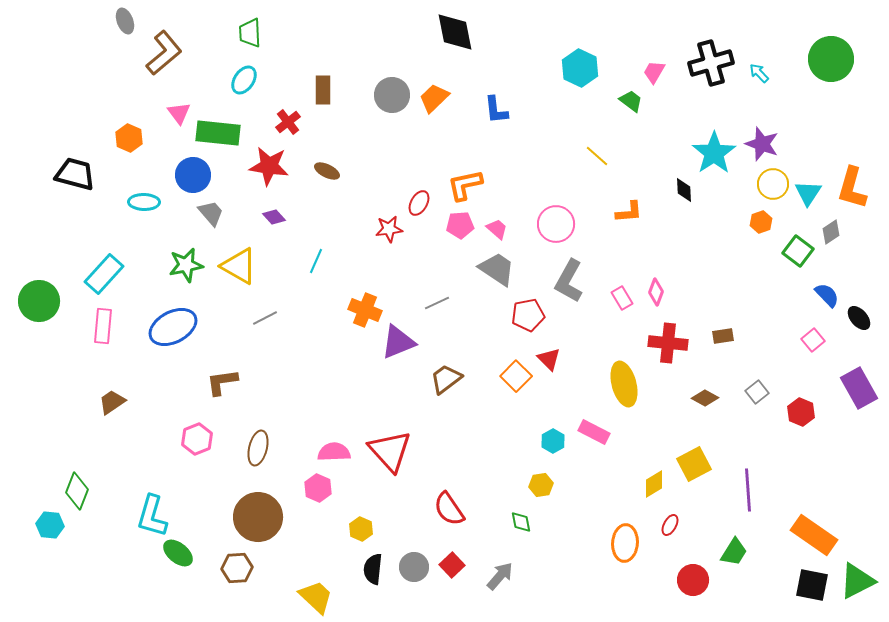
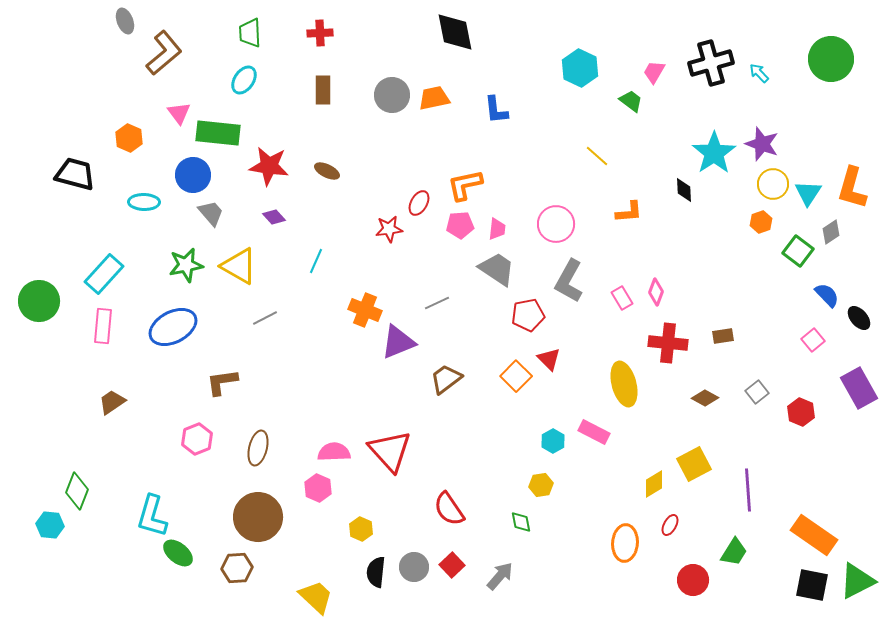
orange trapezoid at (434, 98): rotated 32 degrees clockwise
red cross at (288, 122): moved 32 px right, 89 px up; rotated 35 degrees clockwise
pink trapezoid at (497, 229): rotated 55 degrees clockwise
black semicircle at (373, 569): moved 3 px right, 3 px down
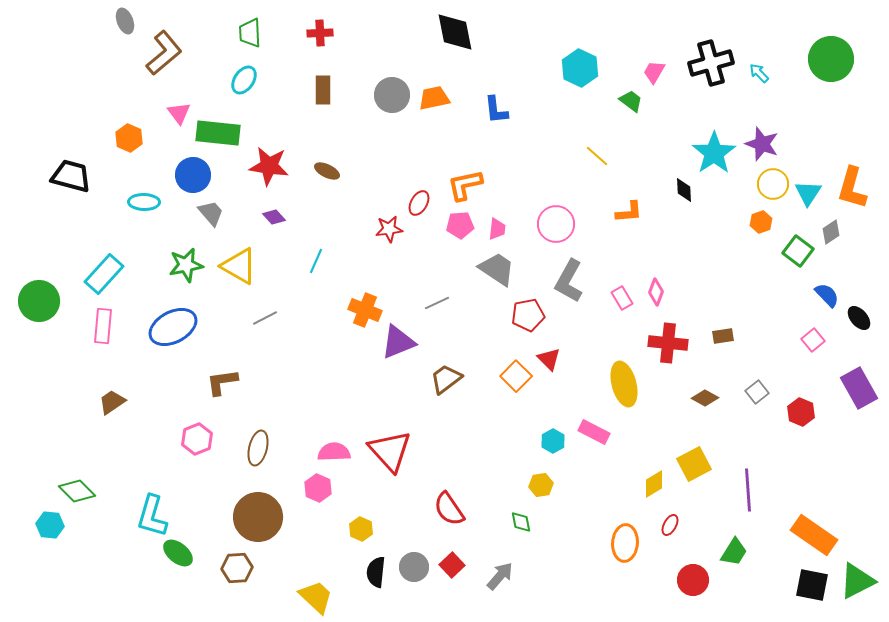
black trapezoid at (75, 174): moved 4 px left, 2 px down
green diamond at (77, 491): rotated 66 degrees counterclockwise
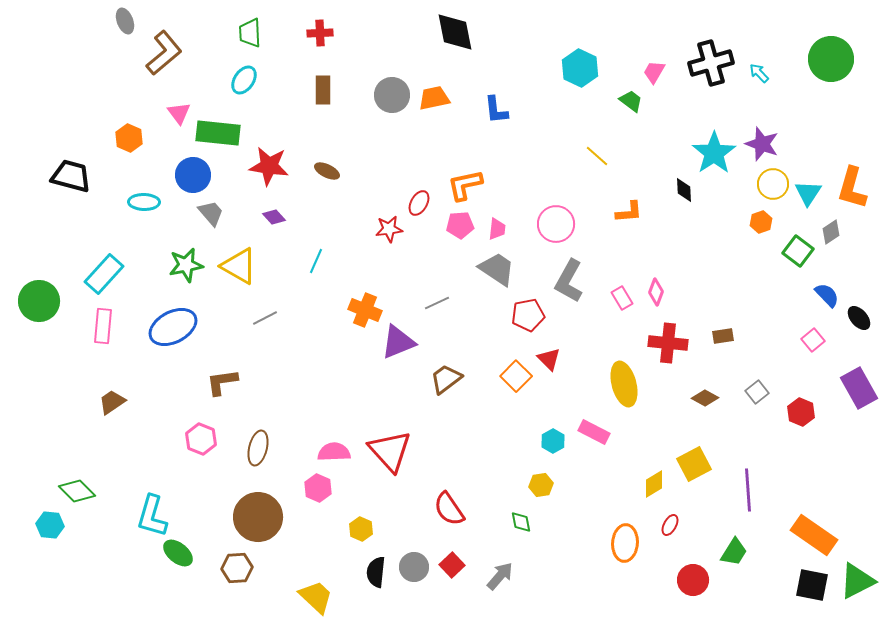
pink hexagon at (197, 439): moved 4 px right; rotated 16 degrees counterclockwise
